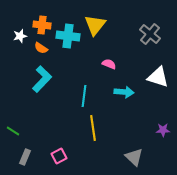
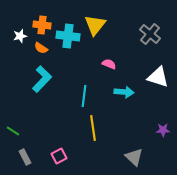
gray rectangle: rotated 49 degrees counterclockwise
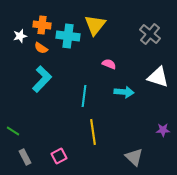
yellow line: moved 4 px down
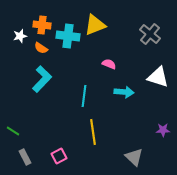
yellow triangle: rotated 30 degrees clockwise
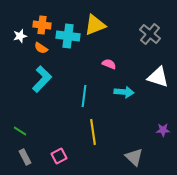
green line: moved 7 px right
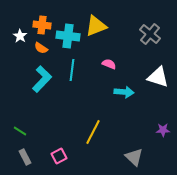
yellow triangle: moved 1 px right, 1 px down
white star: rotated 24 degrees counterclockwise
cyan line: moved 12 px left, 26 px up
yellow line: rotated 35 degrees clockwise
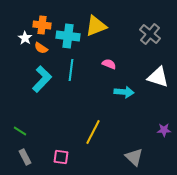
white star: moved 5 px right, 2 px down
cyan line: moved 1 px left
purple star: moved 1 px right
pink square: moved 2 px right, 1 px down; rotated 35 degrees clockwise
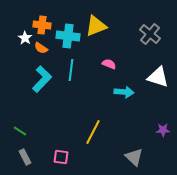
purple star: moved 1 px left
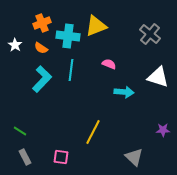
orange cross: moved 2 px up; rotated 30 degrees counterclockwise
white star: moved 10 px left, 7 px down
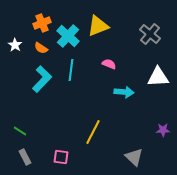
yellow triangle: moved 2 px right
cyan cross: rotated 35 degrees clockwise
white triangle: rotated 20 degrees counterclockwise
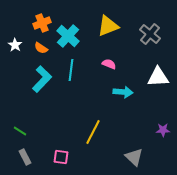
yellow triangle: moved 10 px right
cyan arrow: moved 1 px left
